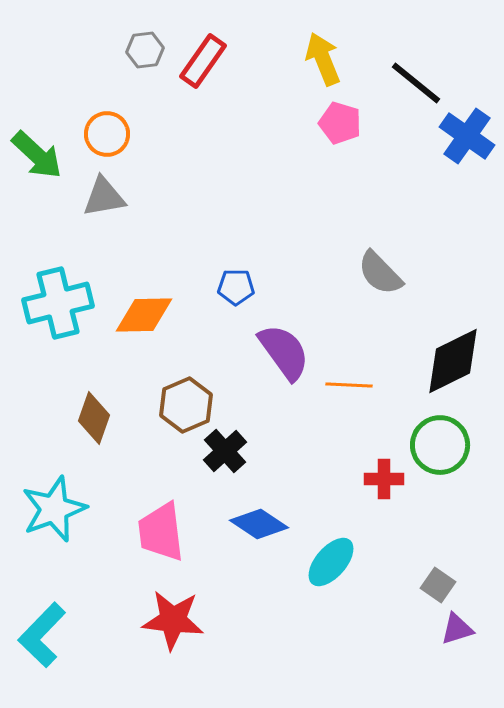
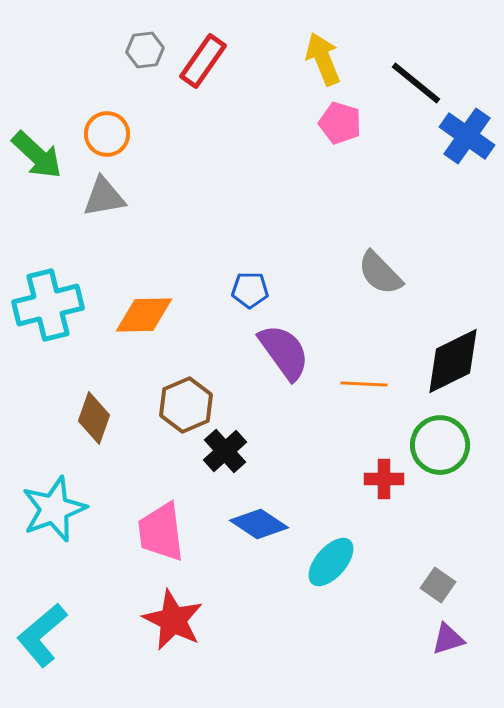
blue pentagon: moved 14 px right, 3 px down
cyan cross: moved 10 px left, 2 px down
orange line: moved 15 px right, 1 px up
red star: rotated 20 degrees clockwise
purple triangle: moved 9 px left, 10 px down
cyan L-shape: rotated 6 degrees clockwise
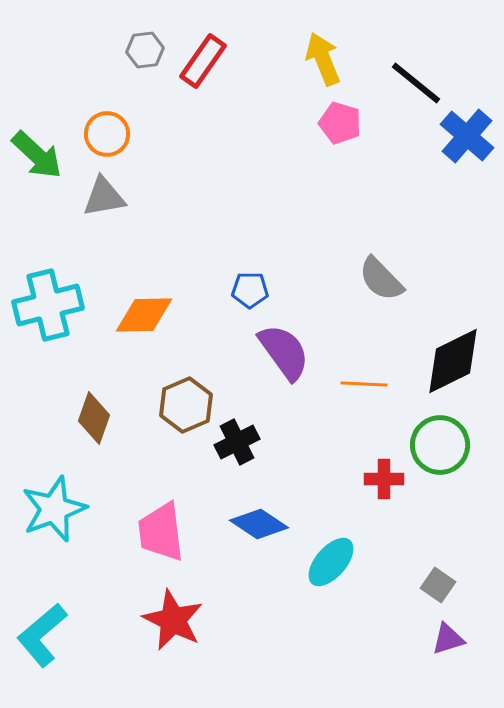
blue cross: rotated 6 degrees clockwise
gray semicircle: moved 1 px right, 6 px down
black cross: moved 12 px right, 9 px up; rotated 15 degrees clockwise
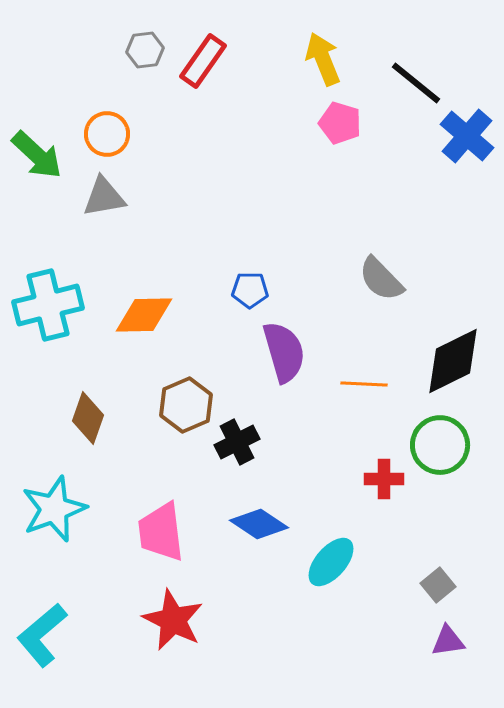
purple semicircle: rotated 20 degrees clockwise
brown diamond: moved 6 px left
gray square: rotated 16 degrees clockwise
purple triangle: moved 2 px down; rotated 9 degrees clockwise
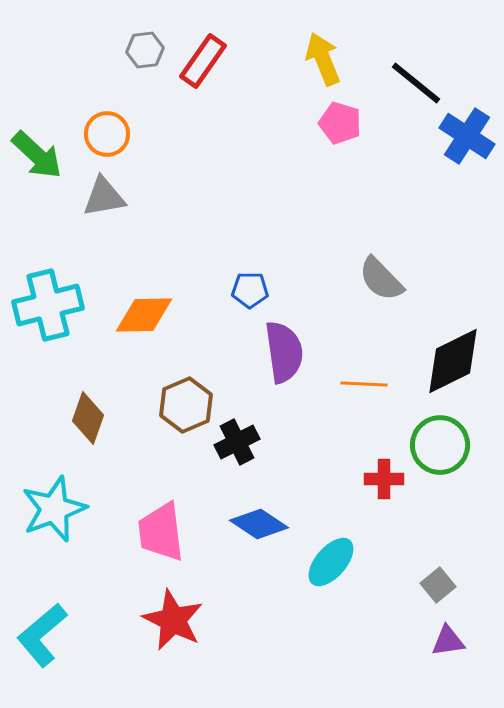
blue cross: rotated 8 degrees counterclockwise
purple semicircle: rotated 8 degrees clockwise
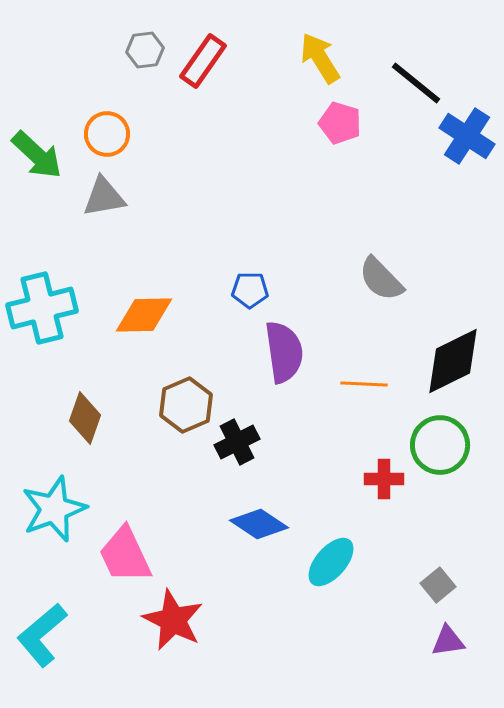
yellow arrow: moved 3 px left, 1 px up; rotated 10 degrees counterclockwise
cyan cross: moved 6 px left, 3 px down
brown diamond: moved 3 px left
pink trapezoid: moved 36 px left, 23 px down; rotated 18 degrees counterclockwise
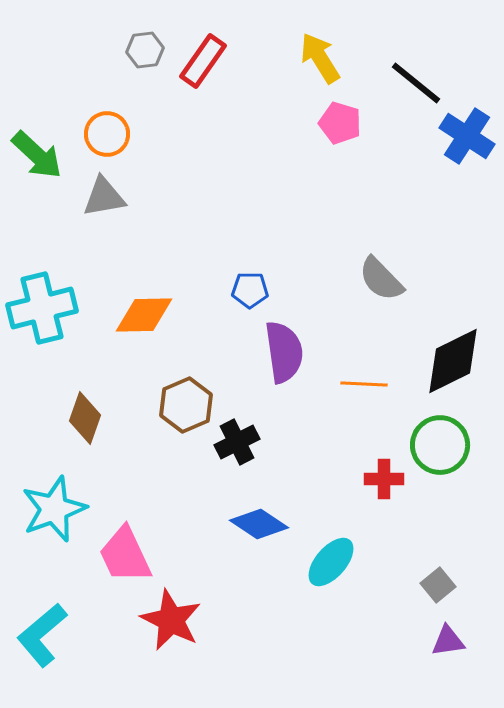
red star: moved 2 px left
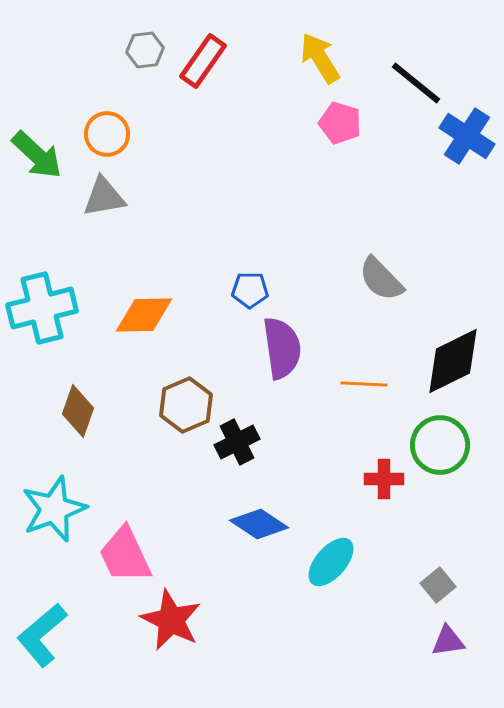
purple semicircle: moved 2 px left, 4 px up
brown diamond: moved 7 px left, 7 px up
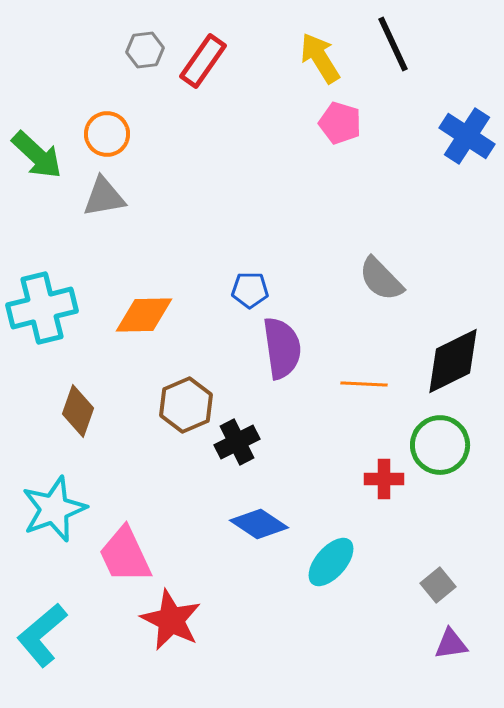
black line: moved 23 px left, 39 px up; rotated 26 degrees clockwise
purple triangle: moved 3 px right, 3 px down
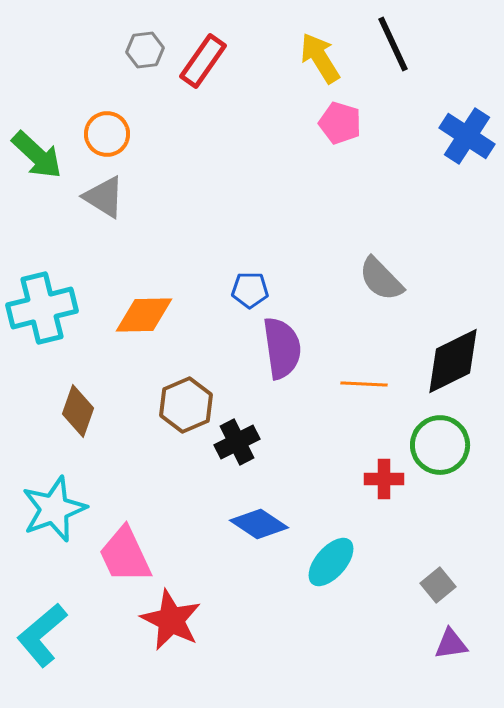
gray triangle: rotated 42 degrees clockwise
